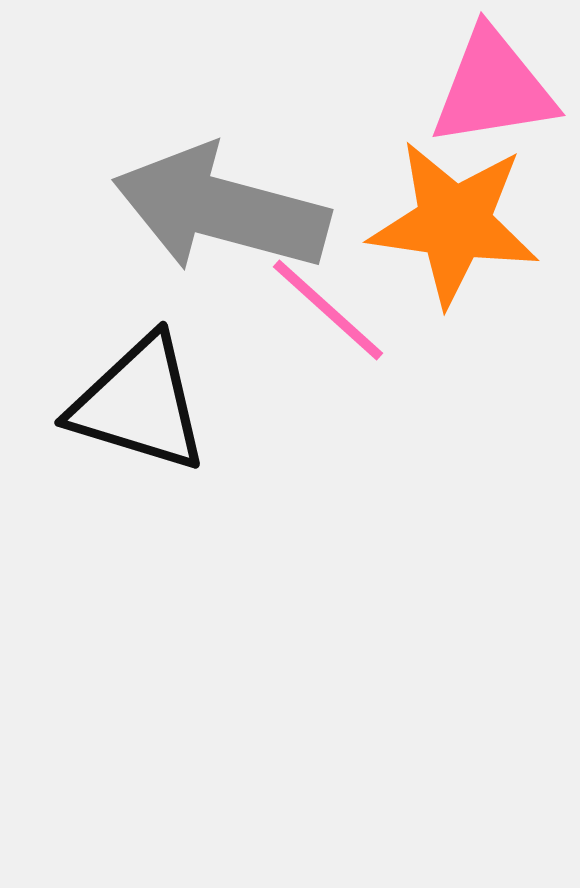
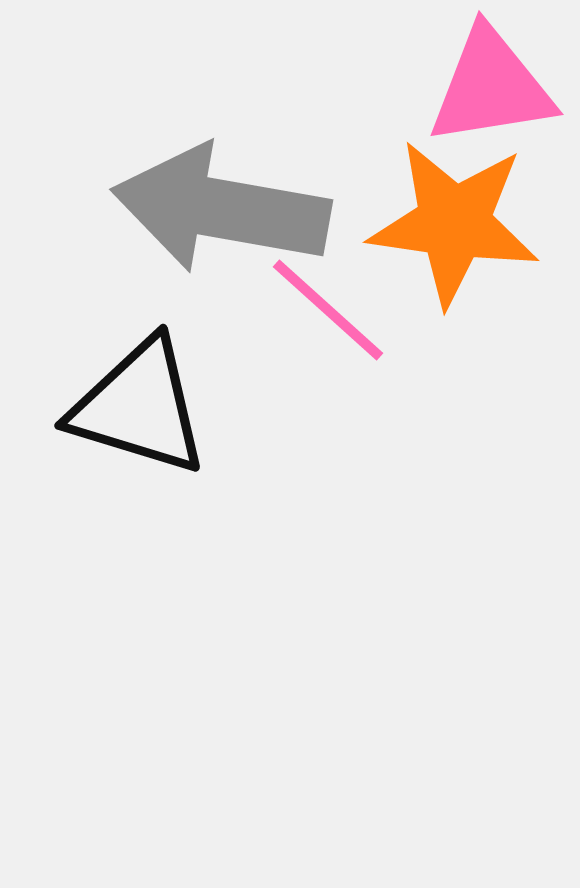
pink triangle: moved 2 px left, 1 px up
gray arrow: rotated 5 degrees counterclockwise
black triangle: moved 3 px down
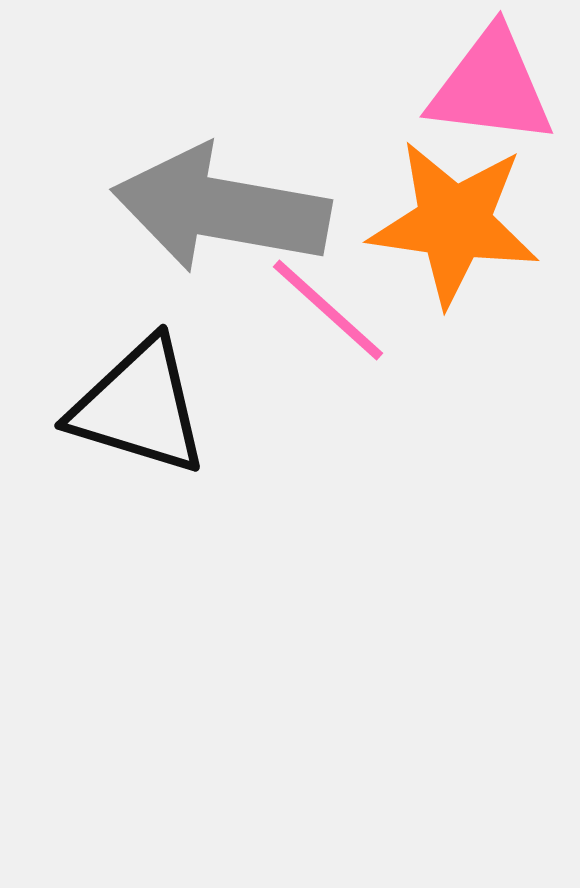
pink triangle: rotated 16 degrees clockwise
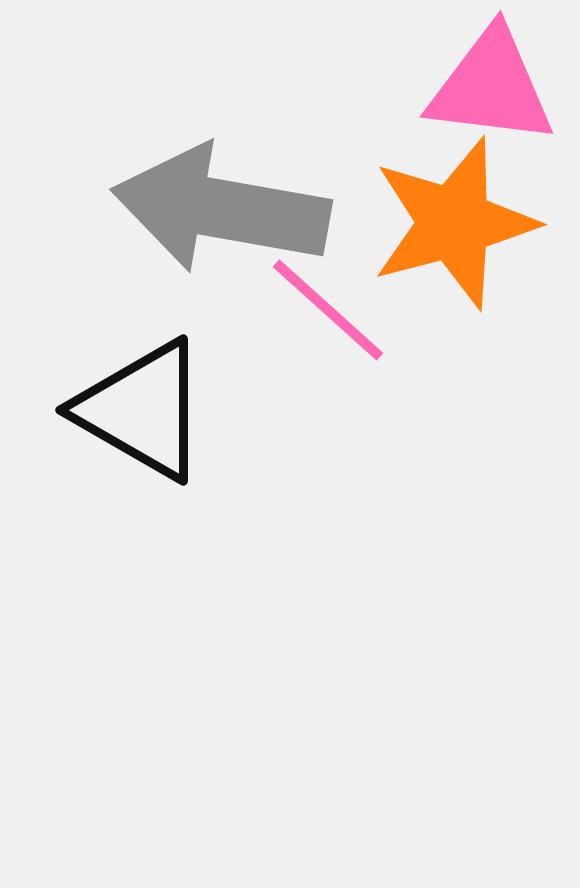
orange star: rotated 23 degrees counterclockwise
black triangle: moved 3 px right, 3 px down; rotated 13 degrees clockwise
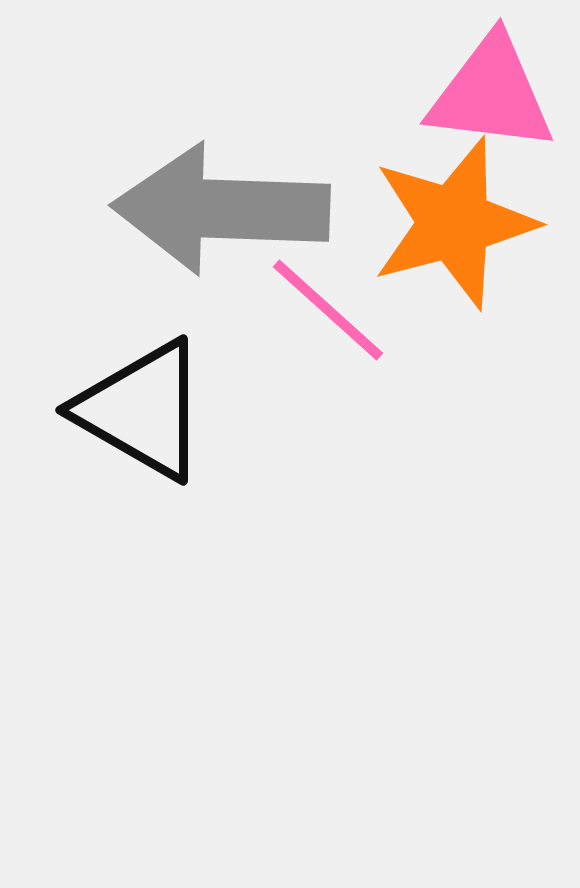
pink triangle: moved 7 px down
gray arrow: rotated 8 degrees counterclockwise
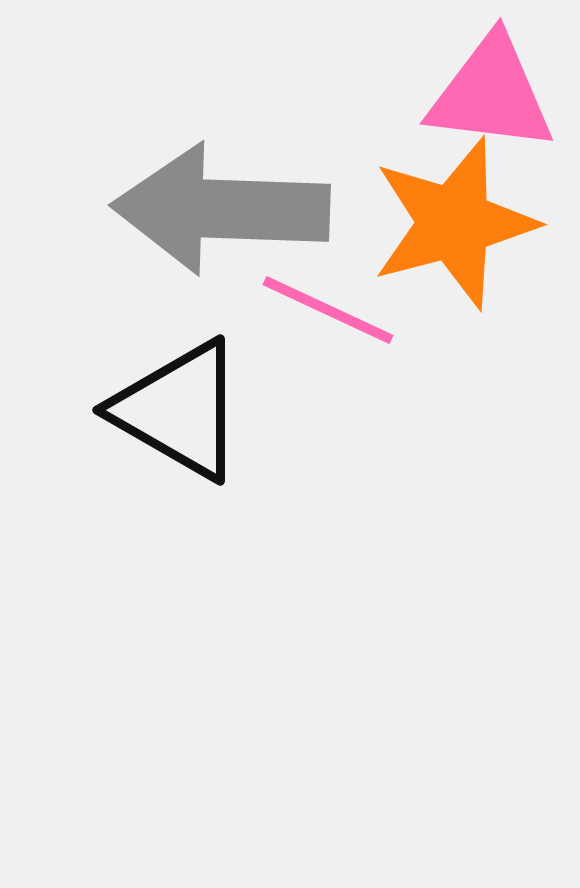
pink line: rotated 17 degrees counterclockwise
black triangle: moved 37 px right
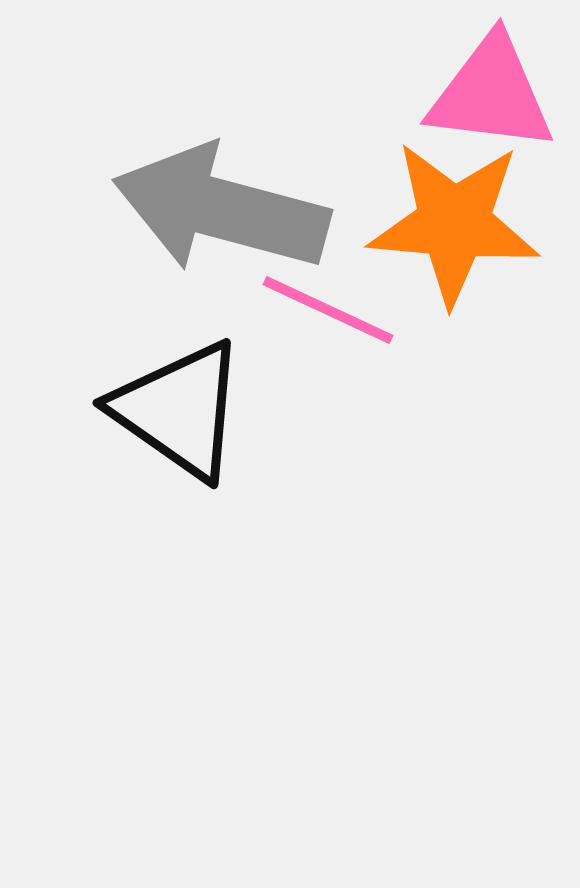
gray arrow: rotated 13 degrees clockwise
orange star: rotated 20 degrees clockwise
black triangle: rotated 5 degrees clockwise
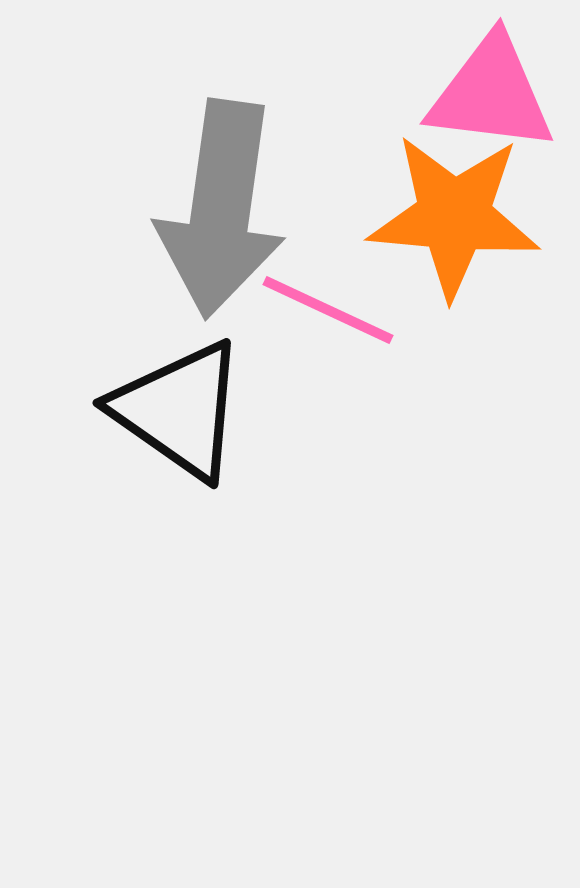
gray arrow: rotated 97 degrees counterclockwise
orange star: moved 7 px up
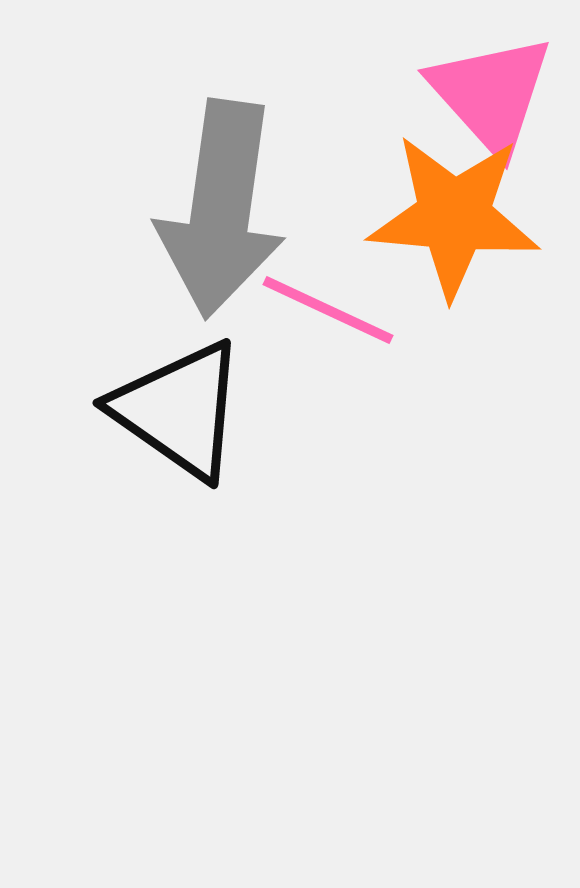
pink triangle: rotated 41 degrees clockwise
